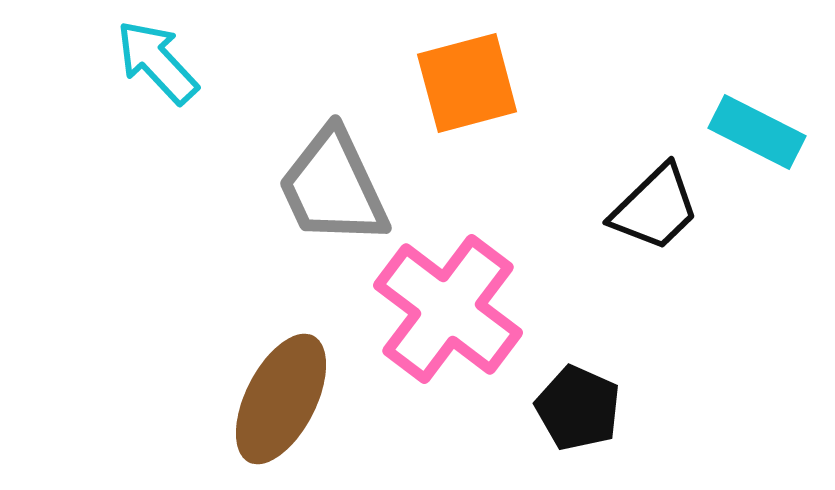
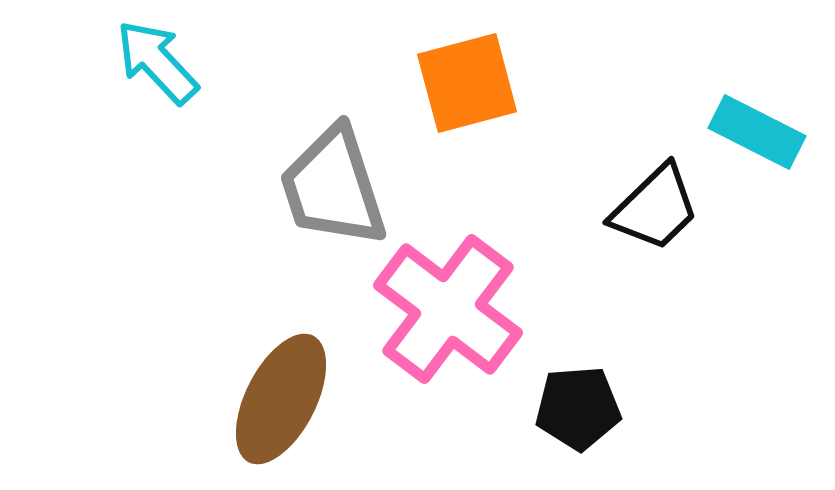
gray trapezoid: rotated 7 degrees clockwise
black pentagon: rotated 28 degrees counterclockwise
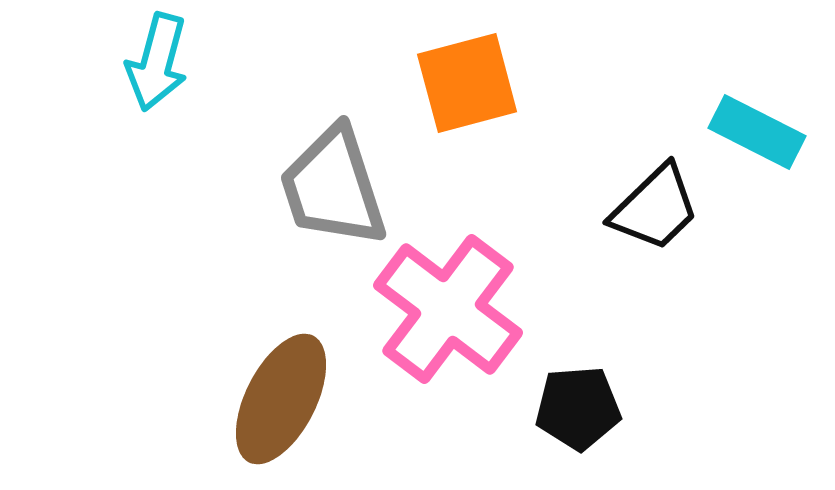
cyan arrow: rotated 122 degrees counterclockwise
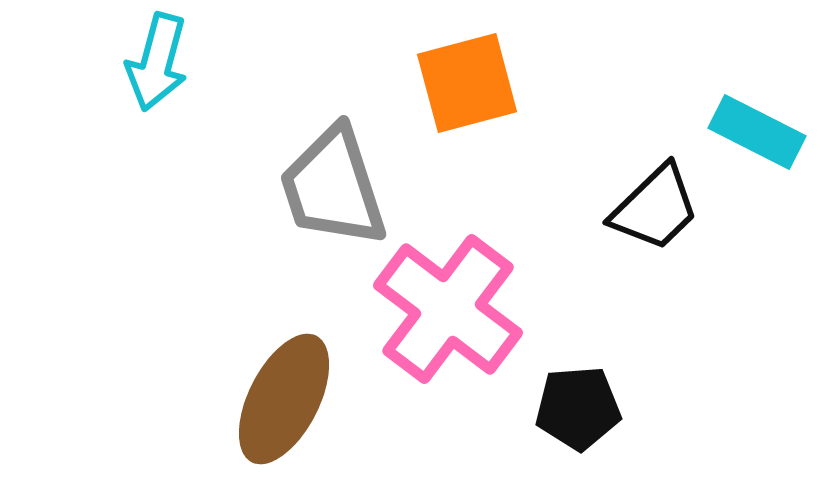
brown ellipse: moved 3 px right
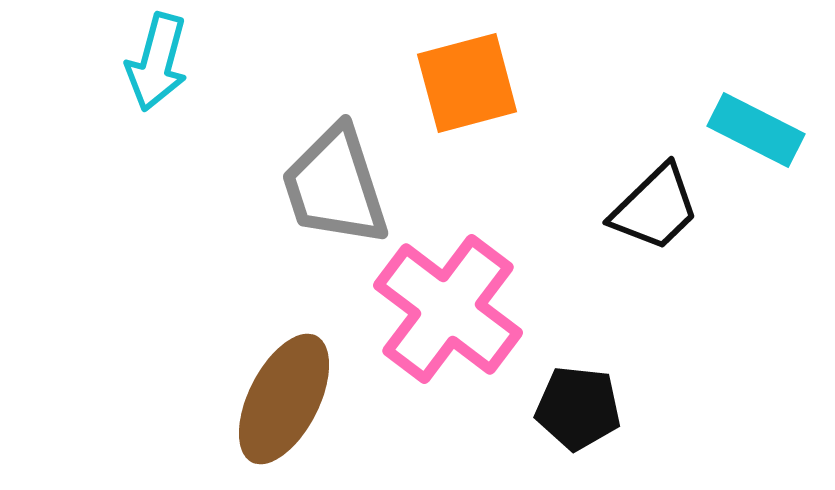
cyan rectangle: moved 1 px left, 2 px up
gray trapezoid: moved 2 px right, 1 px up
black pentagon: rotated 10 degrees clockwise
